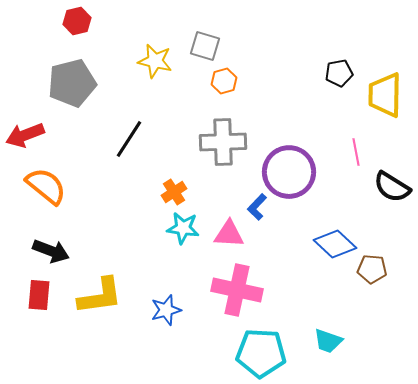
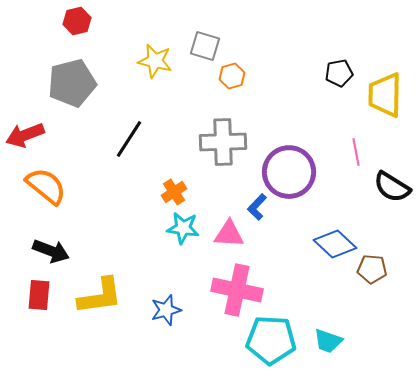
orange hexagon: moved 8 px right, 5 px up
cyan pentagon: moved 10 px right, 13 px up
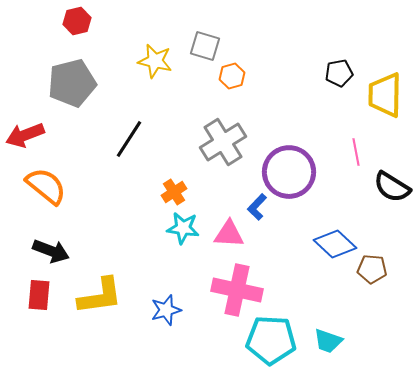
gray cross: rotated 30 degrees counterclockwise
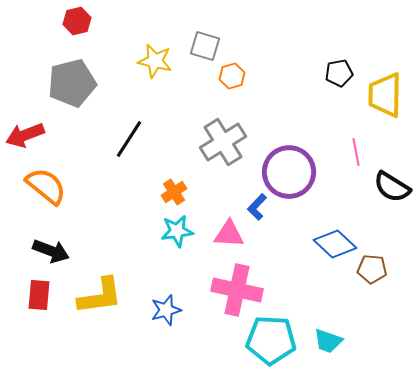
cyan star: moved 6 px left, 3 px down; rotated 16 degrees counterclockwise
